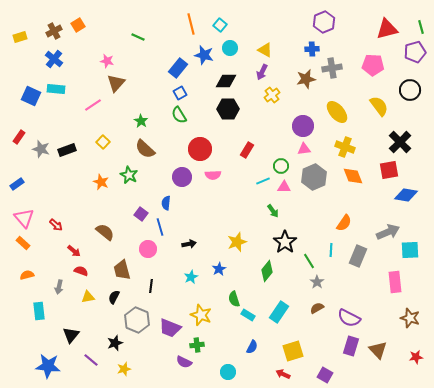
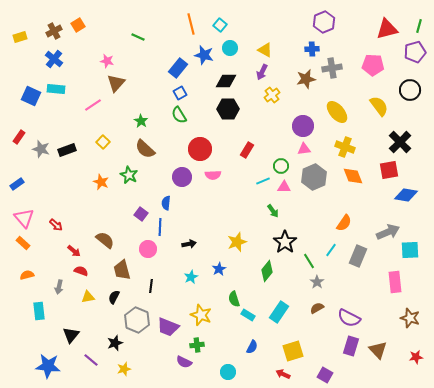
green line at (421, 27): moved 2 px left, 1 px up; rotated 32 degrees clockwise
blue line at (160, 227): rotated 18 degrees clockwise
brown semicircle at (105, 232): moved 8 px down
cyan line at (331, 250): rotated 32 degrees clockwise
purple trapezoid at (170, 328): moved 2 px left, 1 px up
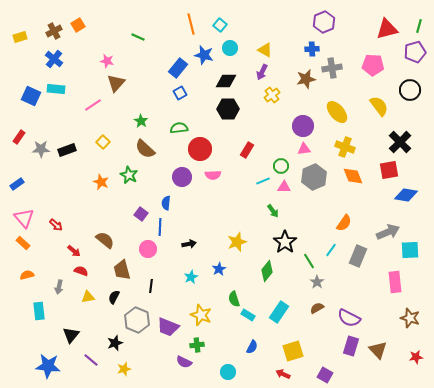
green semicircle at (179, 115): moved 13 px down; rotated 114 degrees clockwise
gray star at (41, 149): rotated 18 degrees counterclockwise
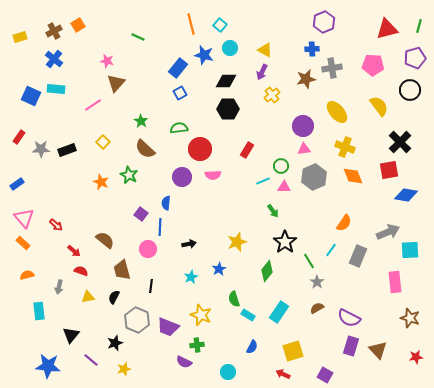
purple pentagon at (415, 52): moved 6 px down
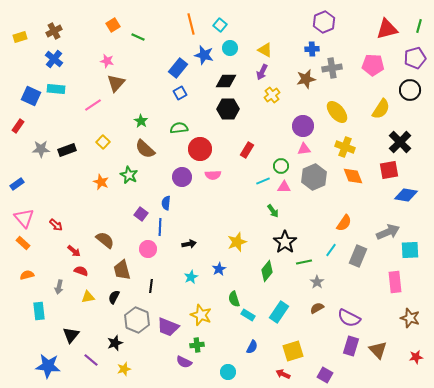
orange square at (78, 25): moved 35 px right
yellow semicircle at (379, 106): moved 2 px right, 3 px down; rotated 70 degrees clockwise
red rectangle at (19, 137): moved 1 px left, 11 px up
green line at (309, 261): moved 5 px left, 1 px down; rotated 70 degrees counterclockwise
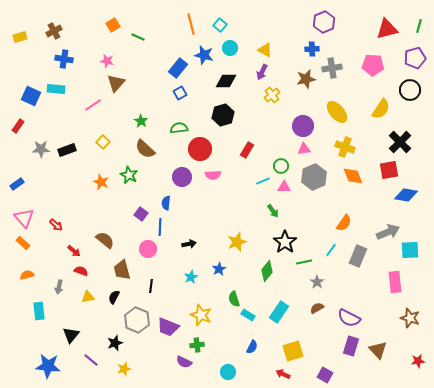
blue cross at (54, 59): moved 10 px right; rotated 30 degrees counterclockwise
black hexagon at (228, 109): moved 5 px left, 6 px down; rotated 15 degrees counterclockwise
red star at (416, 357): moved 2 px right, 4 px down
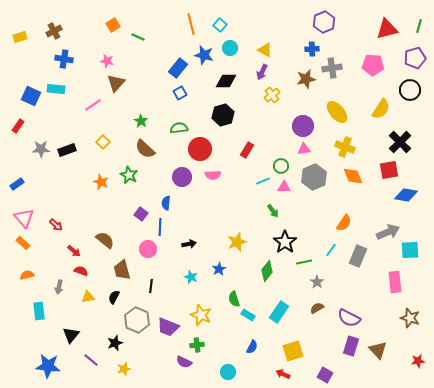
cyan star at (191, 277): rotated 24 degrees counterclockwise
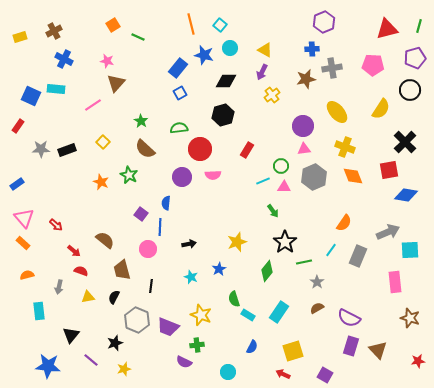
blue cross at (64, 59): rotated 18 degrees clockwise
black cross at (400, 142): moved 5 px right
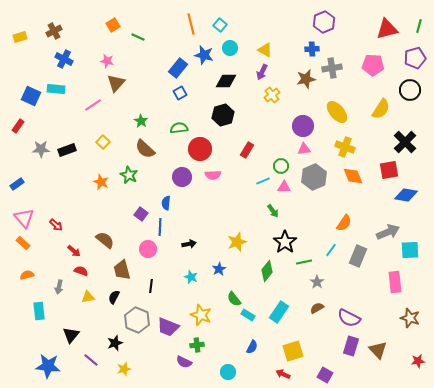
green semicircle at (234, 299): rotated 21 degrees counterclockwise
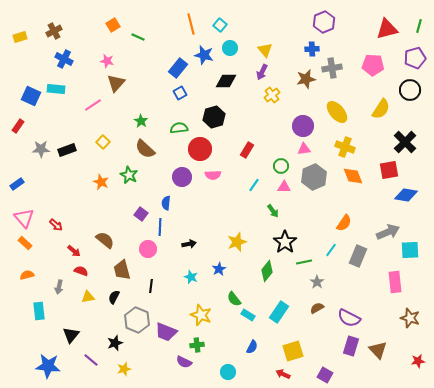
yellow triangle at (265, 50): rotated 21 degrees clockwise
black hexagon at (223, 115): moved 9 px left, 2 px down
cyan line at (263, 181): moved 9 px left, 4 px down; rotated 32 degrees counterclockwise
orange rectangle at (23, 243): moved 2 px right
purple trapezoid at (168, 327): moved 2 px left, 5 px down
